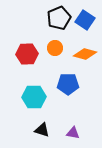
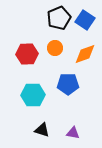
orange diamond: rotated 35 degrees counterclockwise
cyan hexagon: moved 1 px left, 2 px up
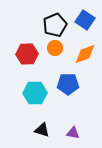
black pentagon: moved 4 px left, 7 px down
cyan hexagon: moved 2 px right, 2 px up
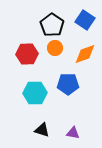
black pentagon: moved 3 px left; rotated 15 degrees counterclockwise
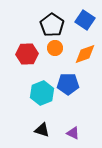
cyan hexagon: moved 7 px right; rotated 20 degrees counterclockwise
purple triangle: rotated 16 degrees clockwise
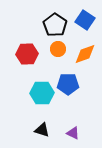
black pentagon: moved 3 px right
orange circle: moved 3 px right, 1 px down
cyan hexagon: rotated 20 degrees clockwise
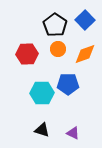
blue square: rotated 12 degrees clockwise
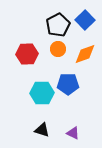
black pentagon: moved 3 px right; rotated 10 degrees clockwise
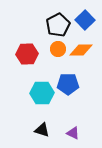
orange diamond: moved 4 px left, 4 px up; rotated 20 degrees clockwise
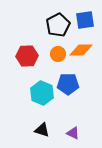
blue square: rotated 36 degrees clockwise
orange circle: moved 5 px down
red hexagon: moved 2 px down
cyan hexagon: rotated 25 degrees clockwise
